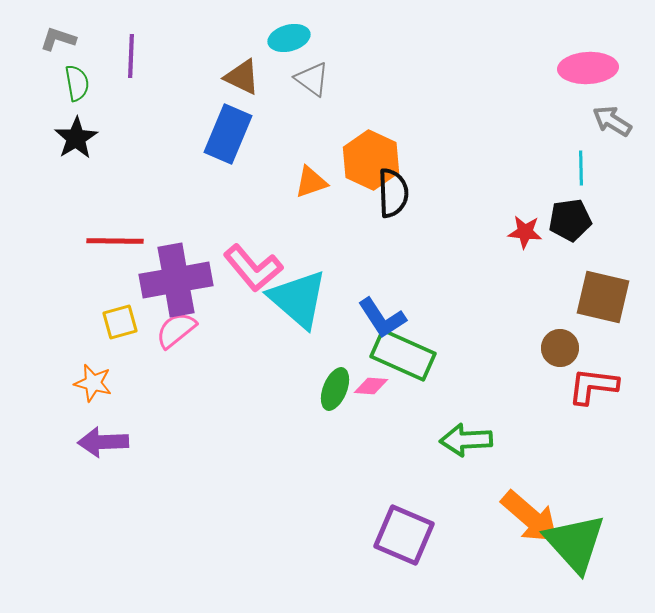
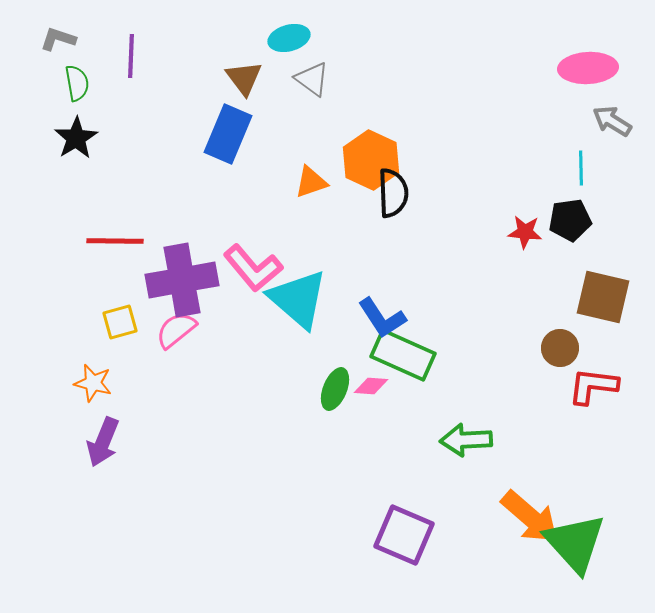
brown triangle: moved 2 px right, 1 px down; rotated 27 degrees clockwise
purple cross: moved 6 px right
purple arrow: rotated 66 degrees counterclockwise
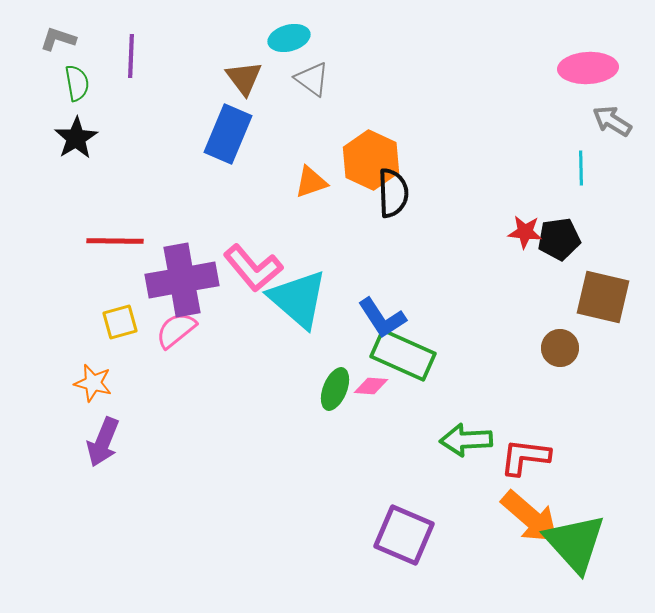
black pentagon: moved 11 px left, 19 px down
red L-shape: moved 68 px left, 71 px down
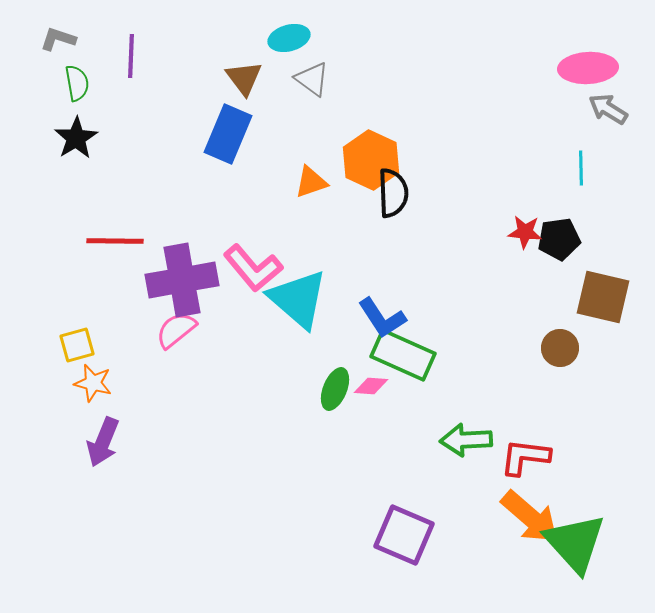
gray arrow: moved 4 px left, 12 px up
yellow square: moved 43 px left, 23 px down
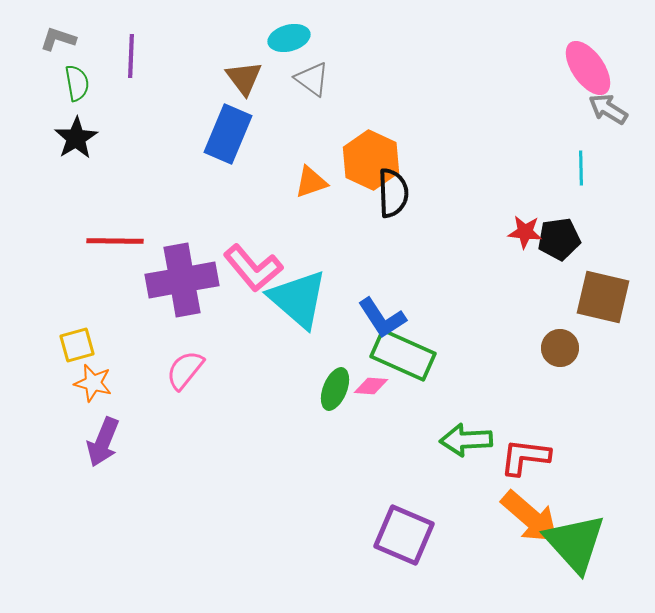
pink ellipse: rotated 58 degrees clockwise
pink semicircle: moved 9 px right, 40 px down; rotated 12 degrees counterclockwise
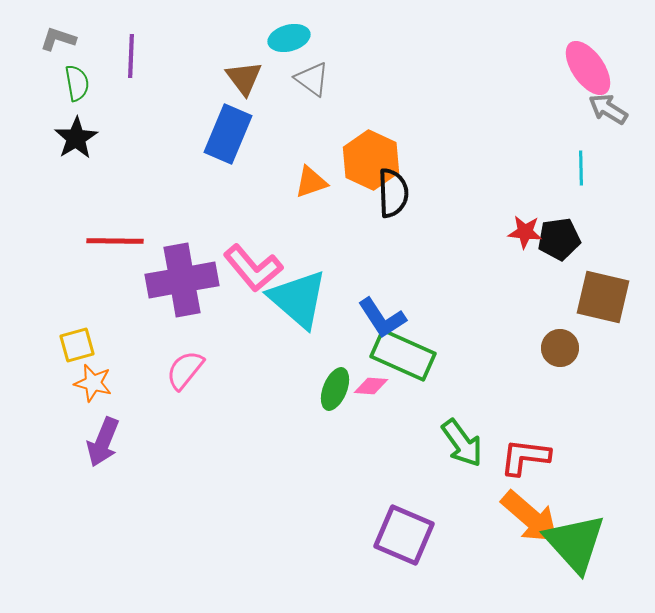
green arrow: moved 4 px left, 3 px down; rotated 123 degrees counterclockwise
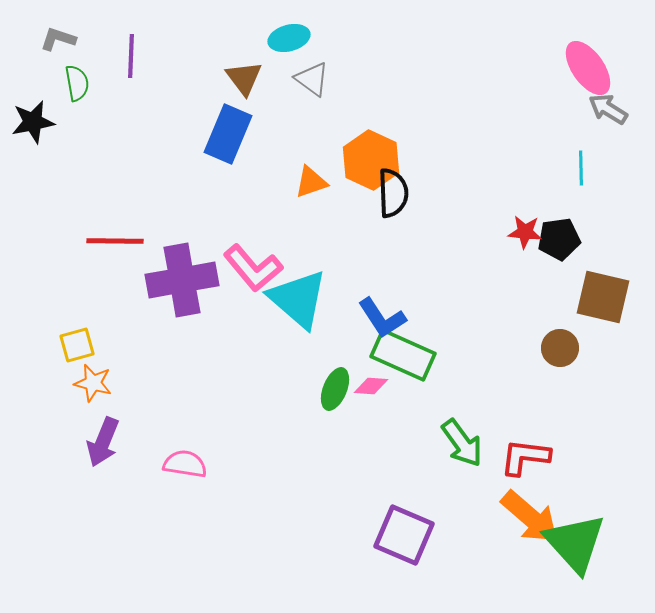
black star: moved 43 px left, 16 px up; rotated 21 degrees clockwise
pink semicircle: moved 94 px down; rotated 60 degrees clockwise
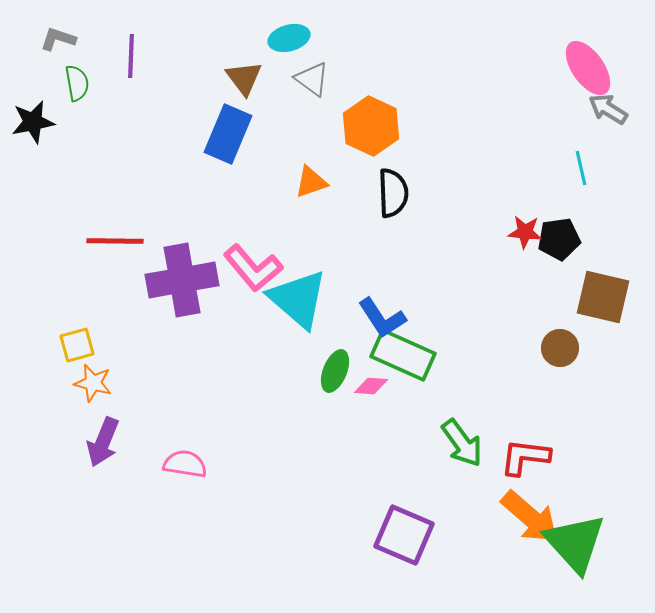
orange hexagon: moved 34 px up
cyan line: rotated 12 degrees counterclockwise
green ellipse: moved 18 px up
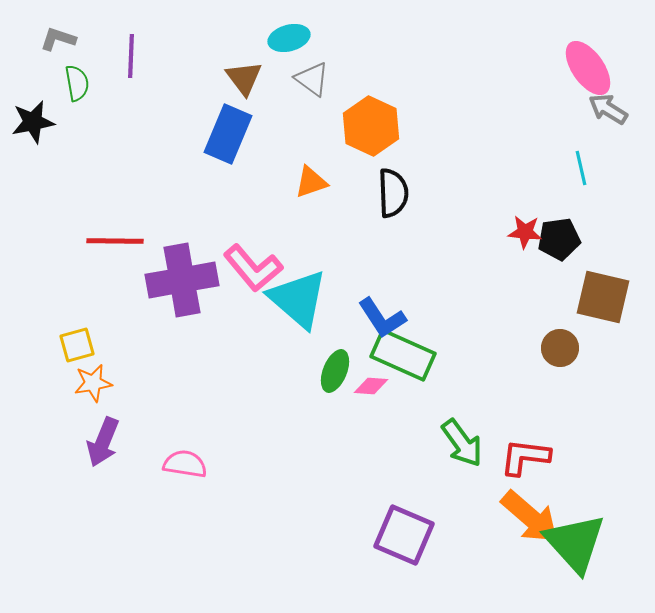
orange star: rotated 24 degrees counterclockwise
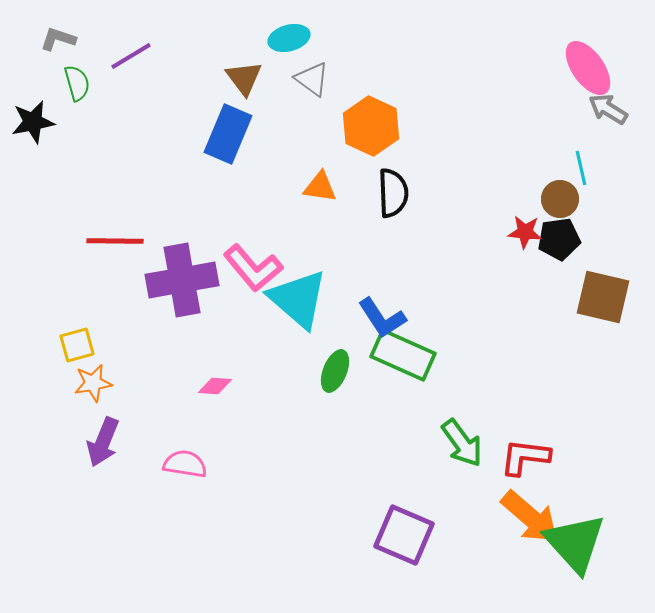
purple line: rotated 57 degrees clockwise
green semicircle: rotated 6 degrees counterclockwise
orange triangle: moved 9 px right, 5 px down; rotated 27 degrees clockwise
brown circle: moved 149 px up
pink diamond: moved 156 px left
